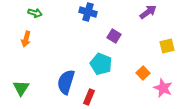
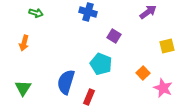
green arrow: moved 1 px right
orange arrow: moved 2 px left, 4 px down
green triangle: moved 2 px right
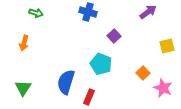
purple square: rotated 16 degrees clockwise
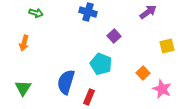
pink star: moved 1 px left, 1 px down
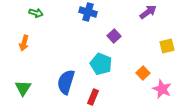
red rectangle: moved 4 px right
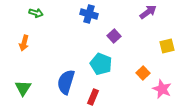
blue cross: moved 1 px right, 2 px down
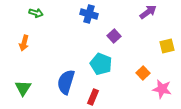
pink star: rotated 12 degrees counterclockwise
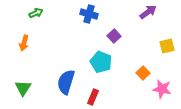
green arrow: rotated 40 degrees counterclockwise
cyan pentagon: moved 2 px up
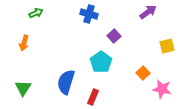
cyan pentagon: rotated 15 degrees clockwise
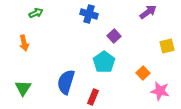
orange arrow: rotated 28 degrees counterclockwise
cyan pentagon: moved 3 px right
pink star: moved 2 px left, 2 px down
